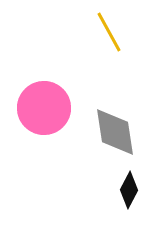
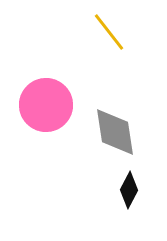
yellow line: rotated 9 degrees counterclockwise
pink circle: moved 2 px right, 3 px up
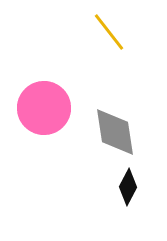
pink circle: moved 2 px left, 3 px down
black diamond: moved 1 px left, 3 px up
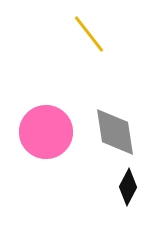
yellow line: moved 20 px left, 2 px down
pink circle: moved 2 px right, 24 px down
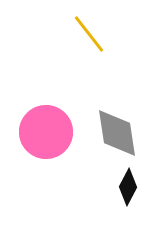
gray diamond: moved 2 px right, 1 px down
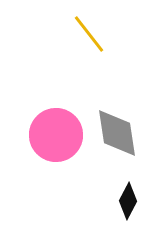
pink circle: moved 10 px right, 3 px down
black diamond: moved 14 px down
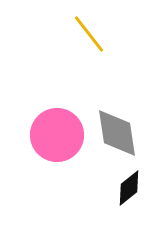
pink circle: moved 1 px right
black diamond: moved 1 px right, 13 px up; rotated 24 degrees clockwise
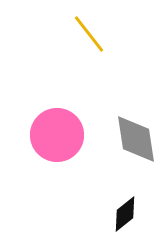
gray diamond: moved 19 px right, 6 px down
black diamond: moved 4 px left, 26 px down
